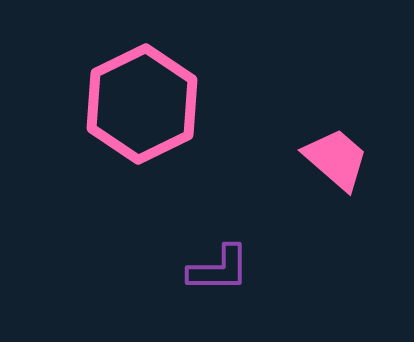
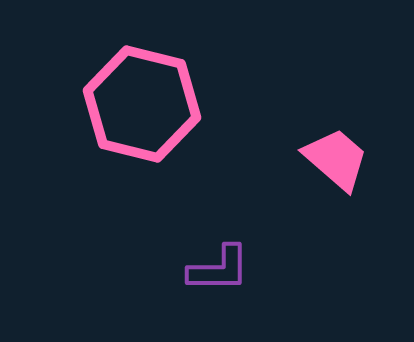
pink hexagon: rotated 20 degrees counterclockwise
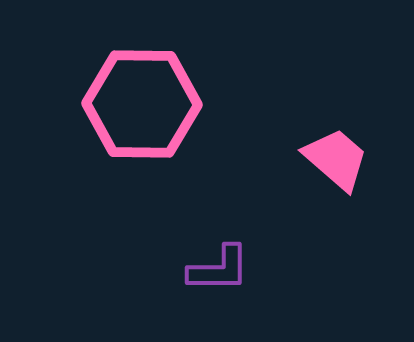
pink hexagon: rotated 13 degrees counterclockwise
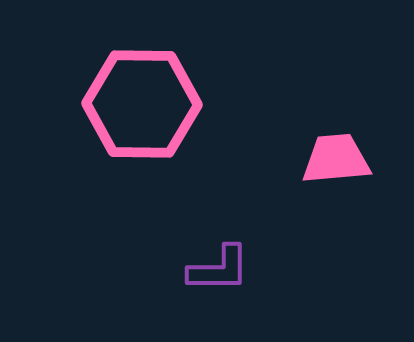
pink trapezoid: rotated 46 degrees counterclockwise
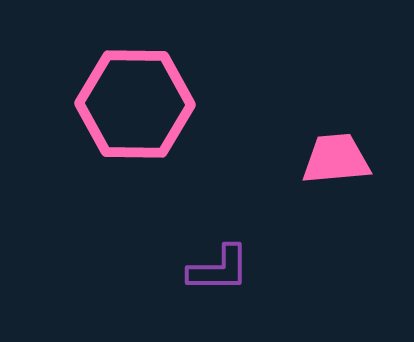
pink hexagon: moved 7 px left
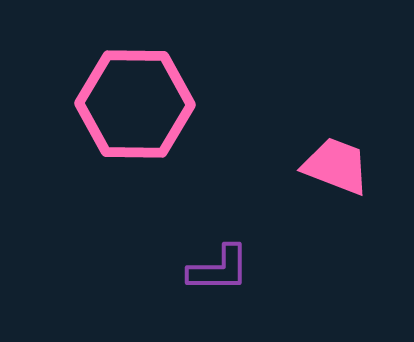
pink trapezoid: moved 7 px down; rotated 26 degrees clockwise
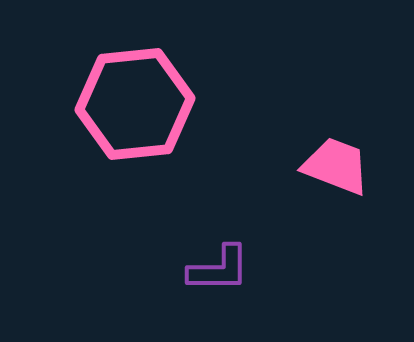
pink hexagon: rotated 7 degrees counterclockwise
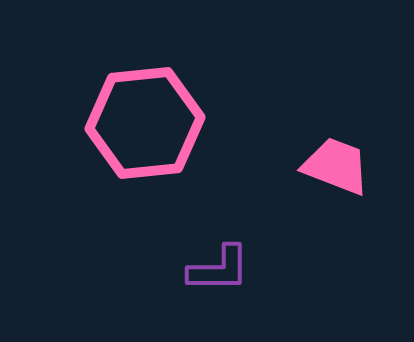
pink hexagon: moved 10 px right, 19 px down
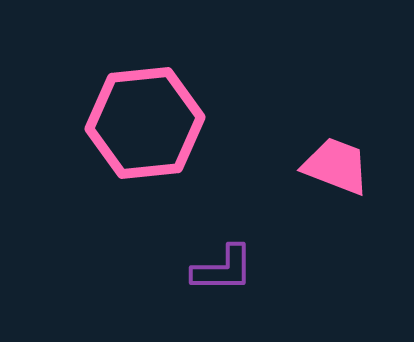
purple L-shape: moved 4 px right
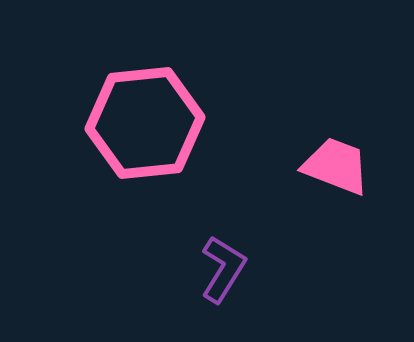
purple L-shape: rotated 58 degrees counterclockwise
